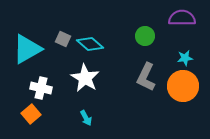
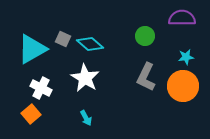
cyan triangle: moved 5 px right
cyan star: moved 1 px right, 1 px up
white cross: rotated 15 degrees clockwise
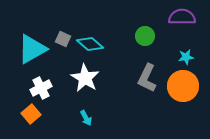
purple semicircle: moved 1 px up
gray L-shape: moved 1 px right, 1 px down
white cross: rotated 35 degrees clockwise
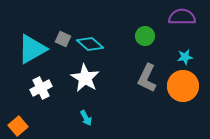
cyan star: moved 1 px left
orange square: moved 13 px left, 12 px down
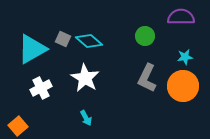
purple semicircle: moved 1 px left
cyan diamond: moved 1 px left, 3 px up
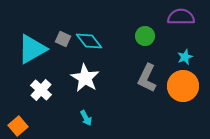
cyan diamond: rotated 12 degrees clockwise
cyan star: rotated 14 degrees counterclockwise
white cross: moved 2 px down; rotated 20 degrees counterclockwise
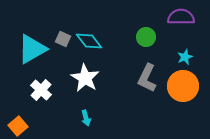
green circle: moved 1 px right, 1 px down
cyan arrow: rotated 14 degrees clockwise
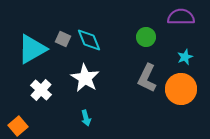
cyan diamond: moved 1 px up; rotated 16 degrees clockwise
orange circle: moved 2 px left, 3 px down
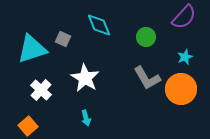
purple semicircle: moved 3 px right; rotated 132 degrees clockwise
cyan diamond: moved 10 px right, 15 px up
cyan triangle: rotated 12 degrees clockwise
gray L-shape: rotated 56 degrees counterclockwise
orange square: moved 10 px right
